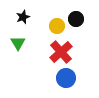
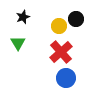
yellow circle: moved 2 px right
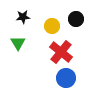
black star: rotated 16 degrees clockwise
yellow circle: moved 7 px left
red cross: rotated 10 degrees counterclockwise
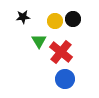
black circle: moved 3 px left
yellow circle: moved 3 px right, 5 px up
green triangle: moved 21 px right, 2 px up
blue circle: moved 1 px left, 1 px down
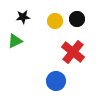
black circle: moved 4 px right
green triangle: moved 24 px left; rotated 35 degrees clockwise
red cross: moved 12 px right
blue circle: moved 9 px left, 2 px down
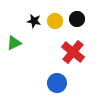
black star: moved 11 px right, 4 px down; rotated 16 degrees clockwise
green triangle: moved 1 px left, 2 px down
blue circle: moved 1 px right, 2 px down
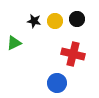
red cross: moved 2 px down; rotated 25 degrees counterclockwise
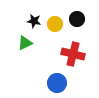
yellow circle: moved 3 px down
green triangle: moved 11 px right
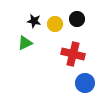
blue circle: moved 28 px right
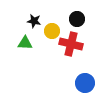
yellow circle: moved 3 px left, 7 px down
green triangle: rotated 28 degrees clockwise
red cross: moved 2 px left, 10 px up
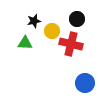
black star: rotated 24 degrees counterclockwise
